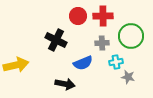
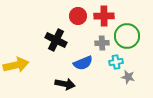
red cross: moved 1 px right
green circle: moved 4 px left
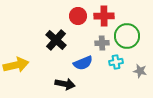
black cross: rotated 15 degrees clockwise
gray star: moved 12 px right, 6 px up
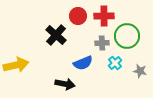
black cross: moved 5 px up
cyan cross: moved 1 px left, 1 px down; rotated 32 degrees counterclockwise
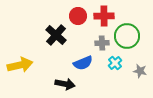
yellow arrow: moved 4 px right
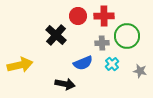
cyan cross: moved 3 px left, 1 px down
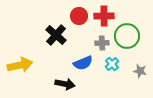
red circle: moved 1 px right
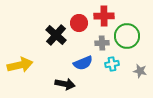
red circle: moved 7 px down
cyan cross: rotated 32 degrees clockwise
